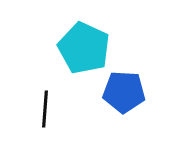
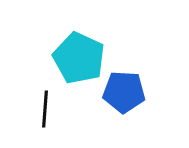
cyan pentagon: moved 5 px left, 10 px down
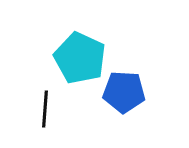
cyan pentagon: moved 1 px right
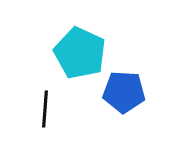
cyan pentagon: moved 5 px up
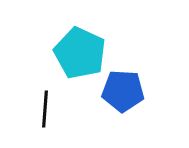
blue pentagon: moved 1 px left, 1 px up
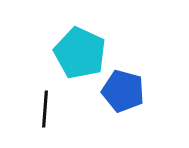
blue pentagon: rotated 12 degrees clockwise
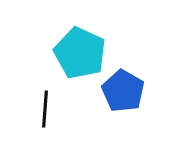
blue pentagon: rotated 15 degrees clockwise
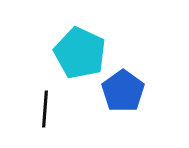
blue pentagon: rotated 6 degrees clockwise
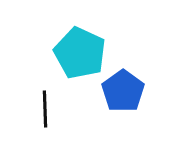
black line: rotated 6 degrees counterclockwise
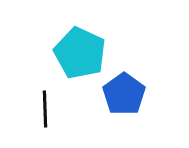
blue pentagon: moved 1 px right, 3 px down
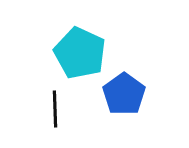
black line: moved 10 px right
